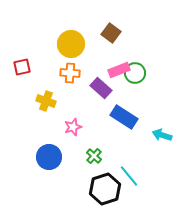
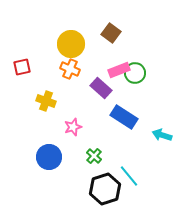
orange cross: moved 4 px up; rotated 18 degrees clockwise
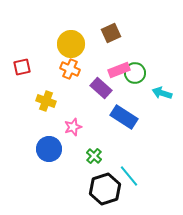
brown square: rotated 30 degrees clockwise
cyan arrow: moved 42 px up
blue circle: moved 8 px up
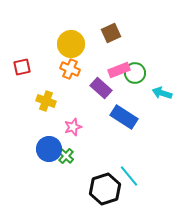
green cross: moved 28 px left
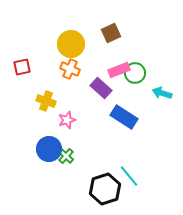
pink star: moved 6 px left, 7 px up
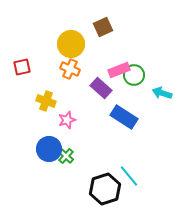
brown square: moved 8 px left, 6 px up
green circle: moved 1 px left, 2 px down
